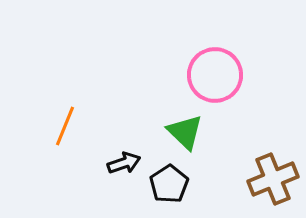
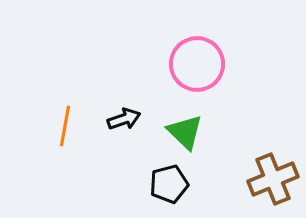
pink circle: moved 18 px left, 11 px up
orange line: rotated 12 degrees counterclockwise
black arrow: moved 44 px up
black pentagon: rotated 18 degrees clockwise
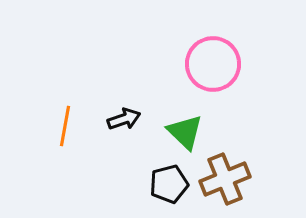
pink circle: moved 16 px right
brown cross: moved 48 px left
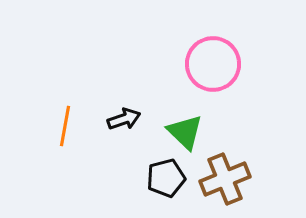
black pentagon: moved 3 px left, 6 px up
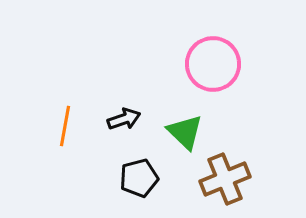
black pentagon: moved 27 px left
